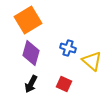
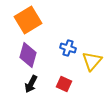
purple diamond: moved 3 px left, 2 px down
yellow triangle: rotated 30 degrees clockwise
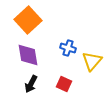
orange square: rotated 12 degrees counterclockwise
purple diamond: rotated 25 degrees counterclockwise
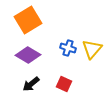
orange square: rotated 12 degrees clockwise
purple diamond: rotated 50 degrees counterclockwise
yellow triangle: moved 12 px up
black arrow: rotated 24 degrees clockwise
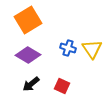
yellow triangle: rotated 15 degrees counterclockwise
red square: moved 2 px left, 2 px down
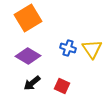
orange square: moved 2 px up
purple diamond: moved 1 px down
black arrow: moved 1 px right, 1 px up
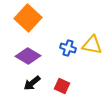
orange square: rotated 16 degrees counterclockwise
yellow triangle: moved 4 px up; rotated 45 degrees counterclockwise
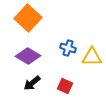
yellow triangle: moved 12 px down; rotated 10 degrees counterclockwise
red square: moved 3 px right
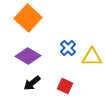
blue cross: rotated 28 degrees clockwise
